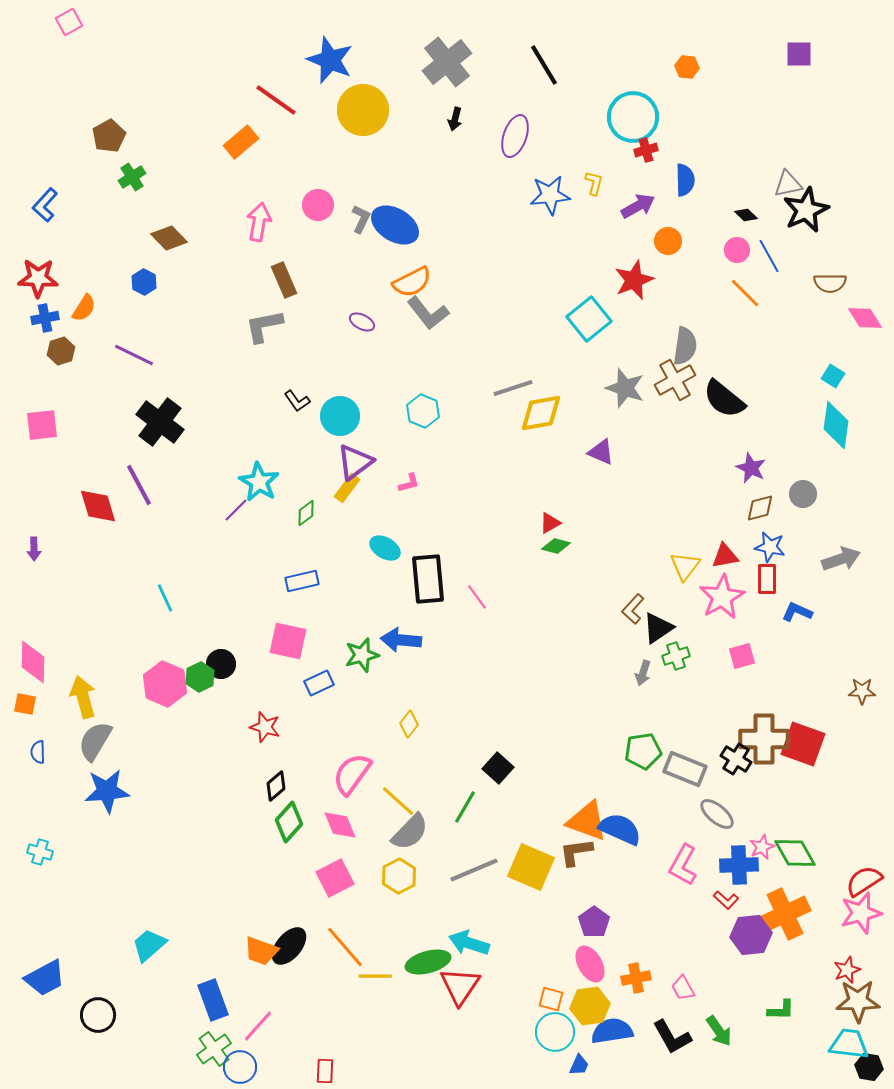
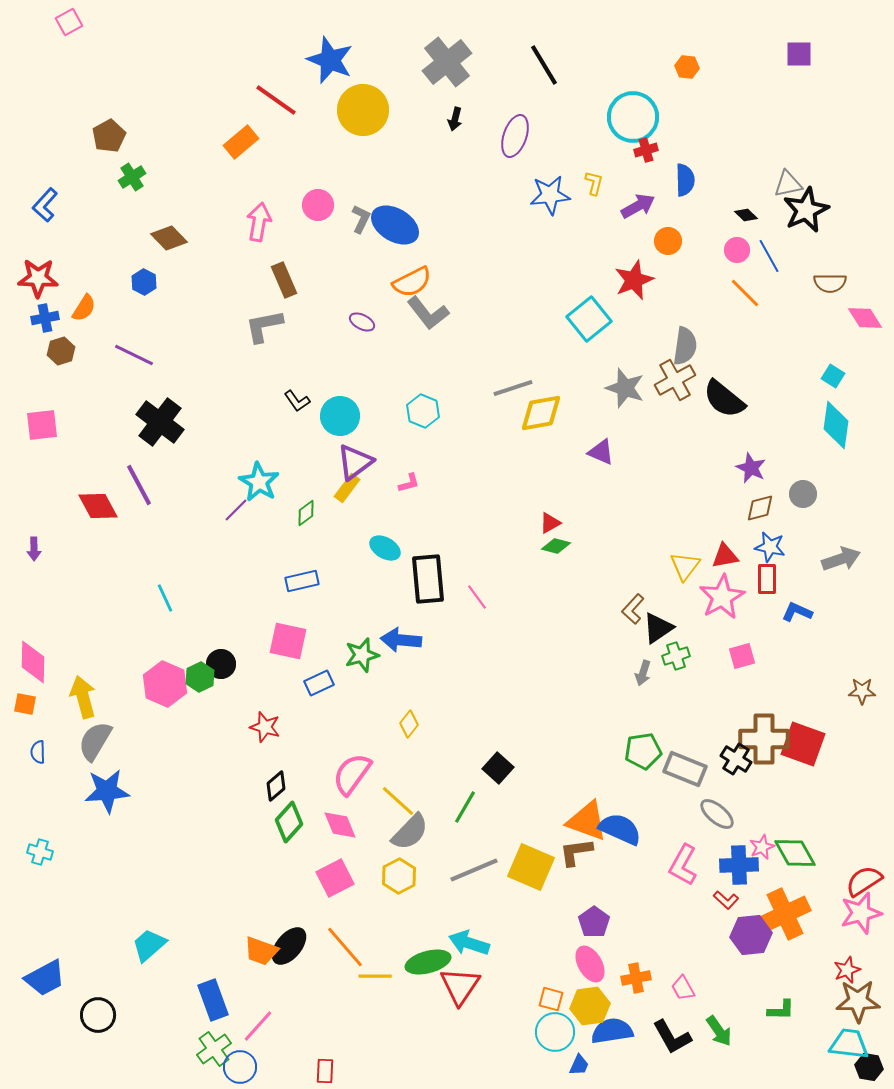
red diamond at (98, 506): rotated 12 degrees counterclockwise
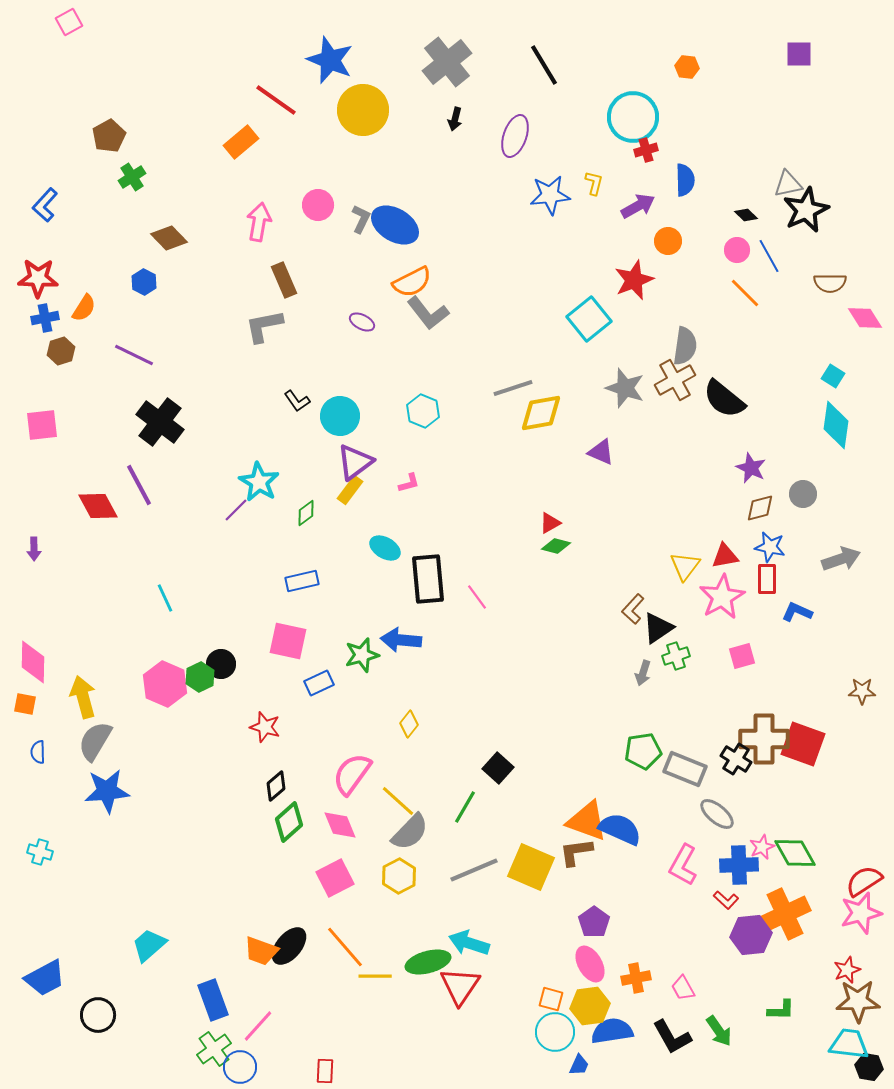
yellow rectangle at (347, 488): moved 3 px right, 2 px down
green diamond at (289, 822): rotated 6 degrees clockwise
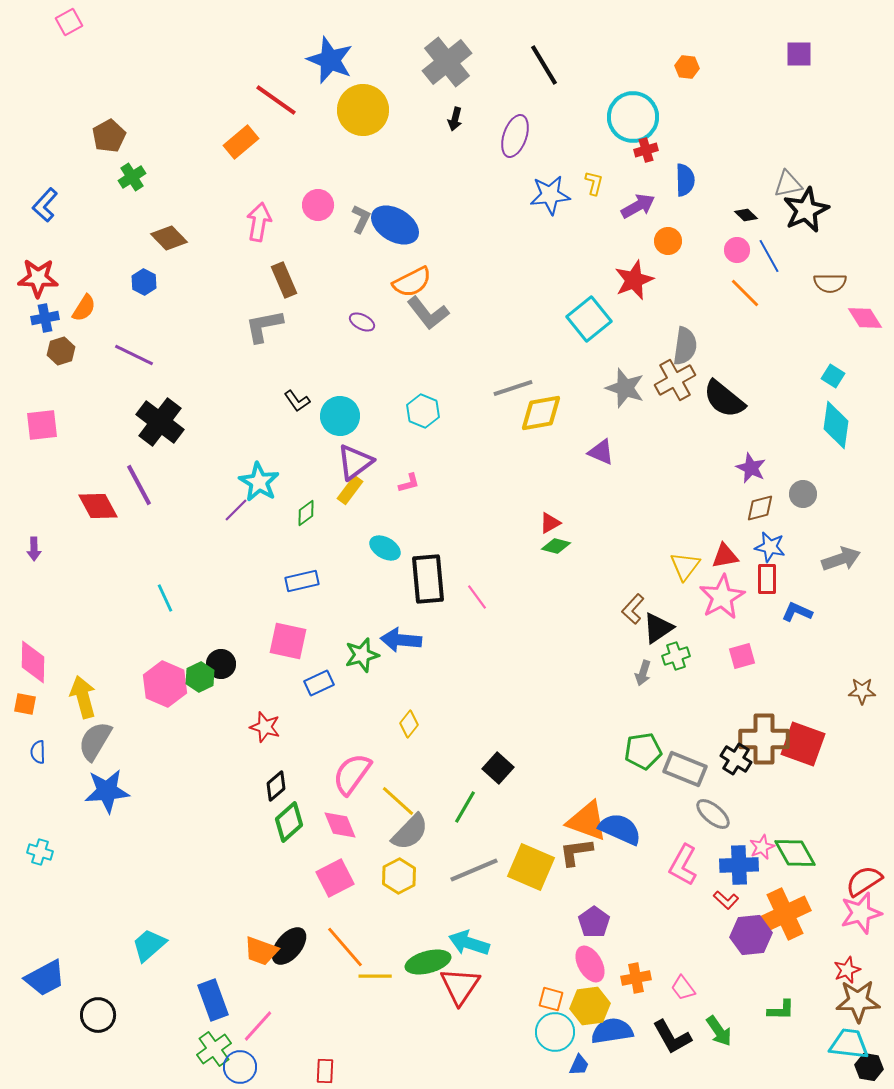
gray ellipse at (717, 814): moved 4 px left
pink trapezoid at (683, 988): rotated 8 degrees counterclockwise
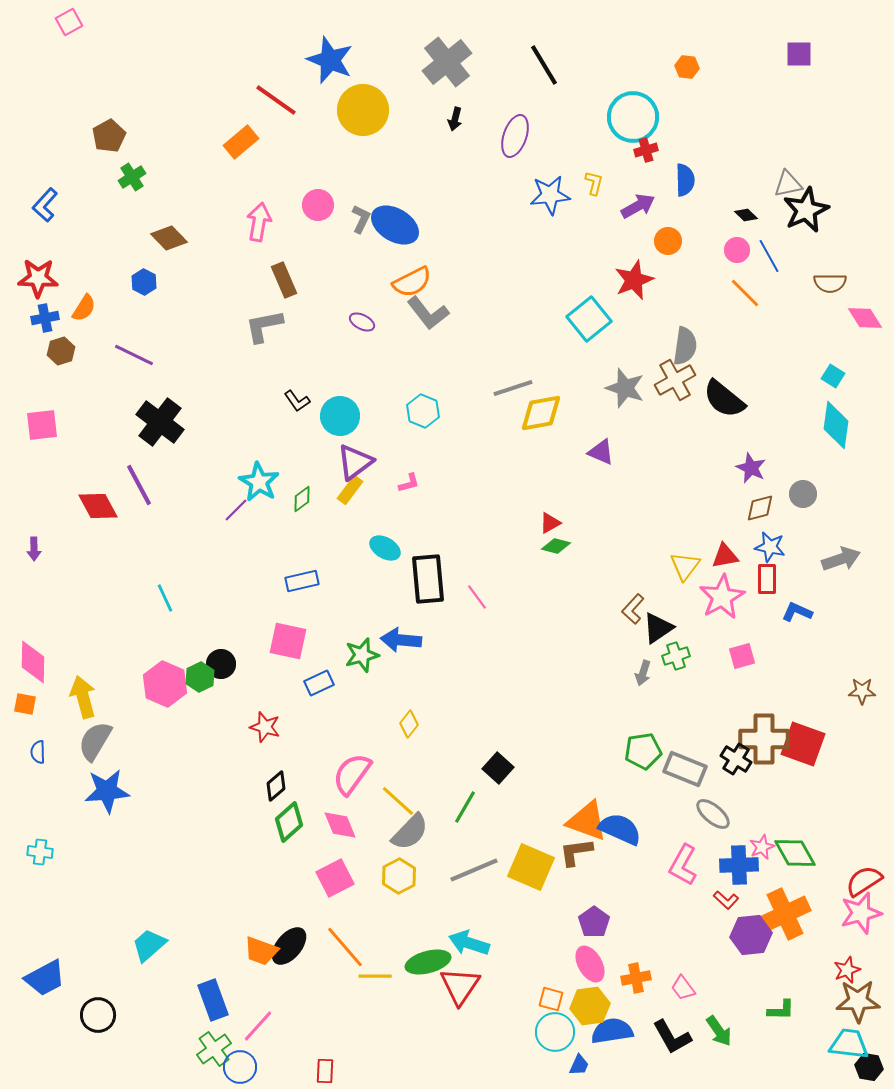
green diamond at (306, 513): moved 4 px left, 14 px up
cyan cross at (40, 852): rotated 10 degrees counterclockwise
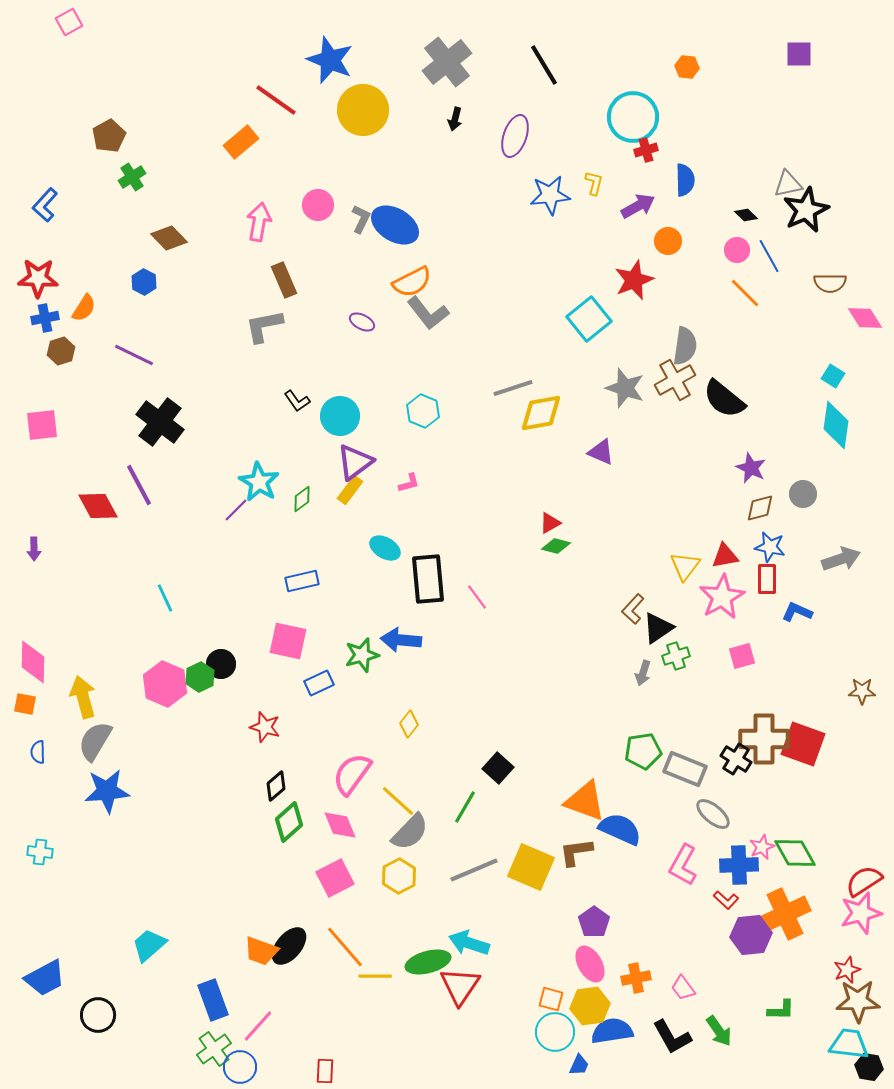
orange triangle at (587, 821): moved 2 px left, 20 px up
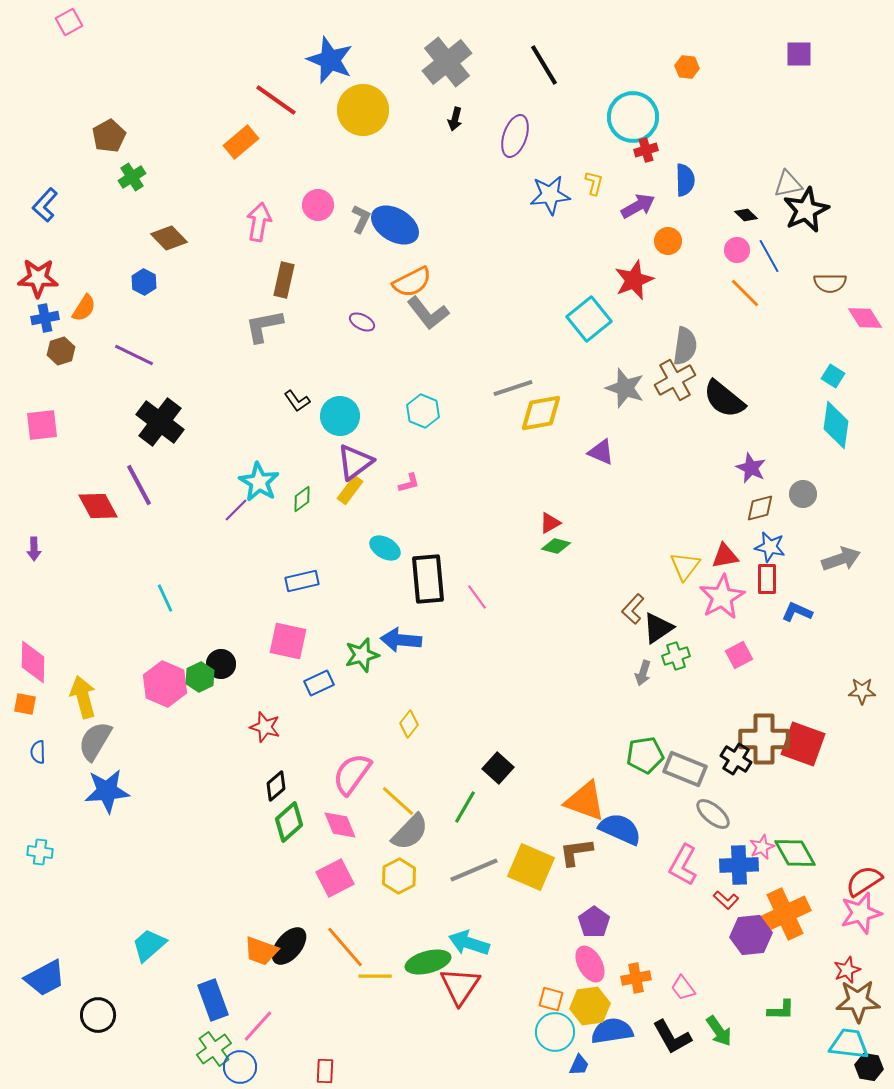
brown rectangle at (284, 280): rotated 36 degrees clockwise
pink square at (742, 656): moved 3 px left, 1 px up; rotated 12 degrees counterclockwise
green pentagon at (643, 751): moved 2 px right, 4 px down
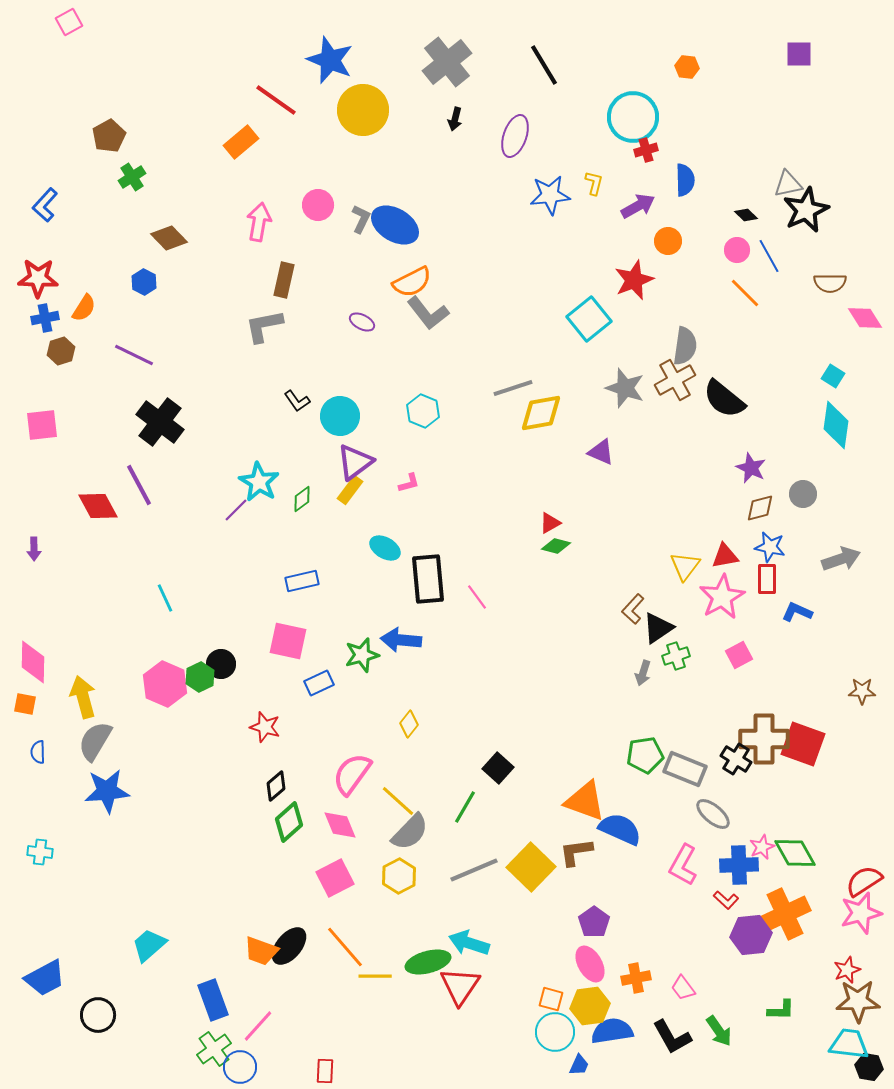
yellow square at (531, 867): rotated 21 degrees clockwise
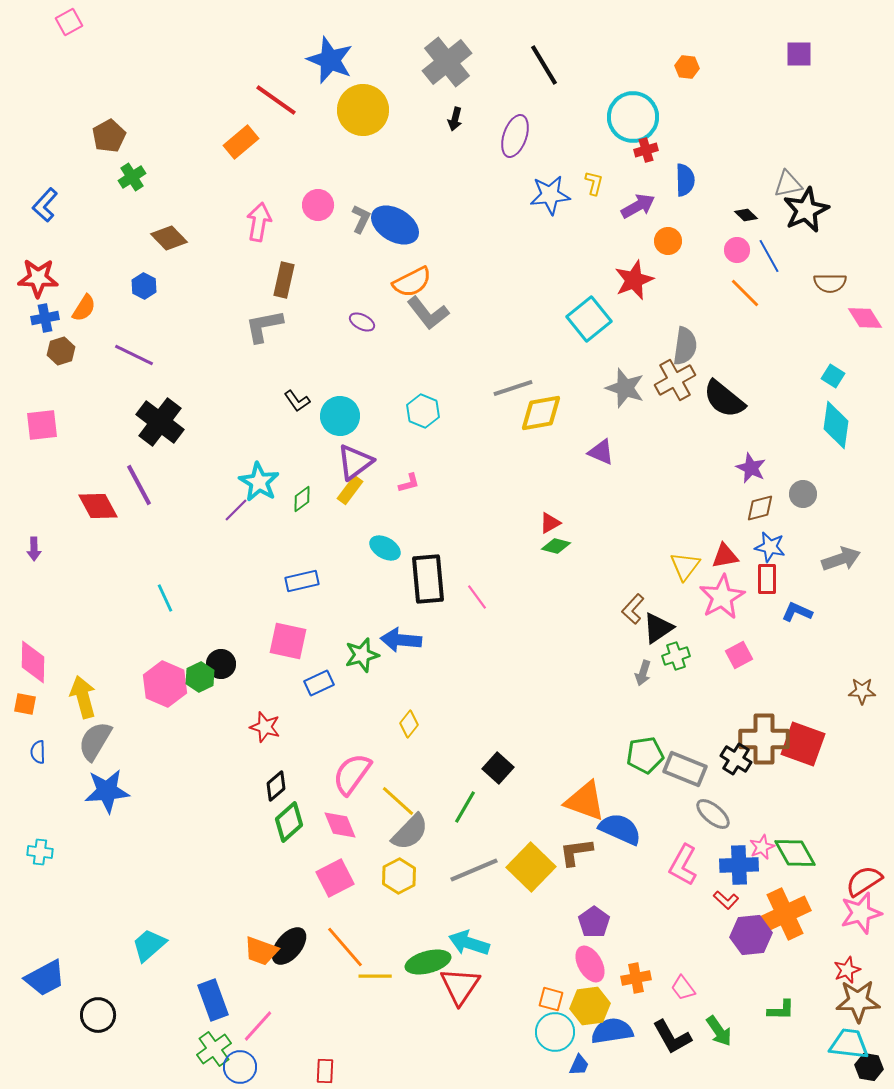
blue hexagon at (144, 282): moved 4 px down
